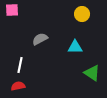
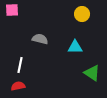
gray semicircle: rotated 42 degrees clockwise
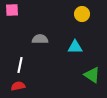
gray semicircle: rotated 14 degrees counterclockwise
green triangle: moved 2 px down
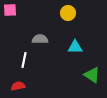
pink square: moved 2 px left
yellow circle: moved 14 px left, 1 px up
white line: moved 4 px right, 5 px up
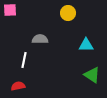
cyan triangle: moved 11 px right, 2 px up
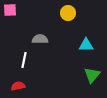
green triangle: rotated 36 degrees clockwise
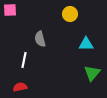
yellow circle: moved 2 px right, 1 px down
gray semicircle: rotated 105 degrees counterclockwise
cyan triangle: moved 1 px up
green triangle: moved 2 px up
red semicircle: moved 2 px right, 1 px down
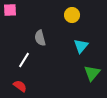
yellow circle: moved 2 px right, 1 px down
gray semicircle: moved 1 px up
cyan triangle: moved 5 px left, 2 px down; rotated 49 degrees counterclockwise
white line: rotated 21 degrees clockwise
red semicircle: moved 1 px up; rotated 48 degrees clockwise
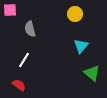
yellow circle: moved 3 px right, 1 px up
gray semicircle: moved 10 px left, 9 px up
green triangle: rotated 30 degrees counterclockwise
red semicircle: moved 1 px left, 1 px up
